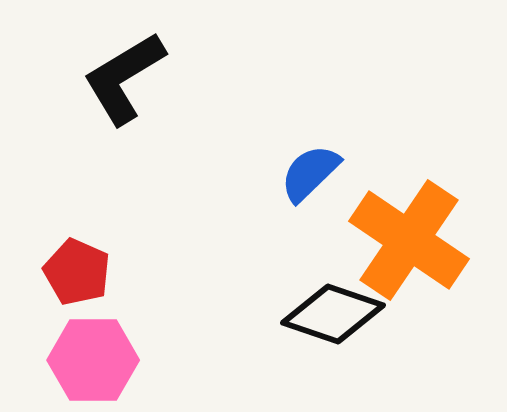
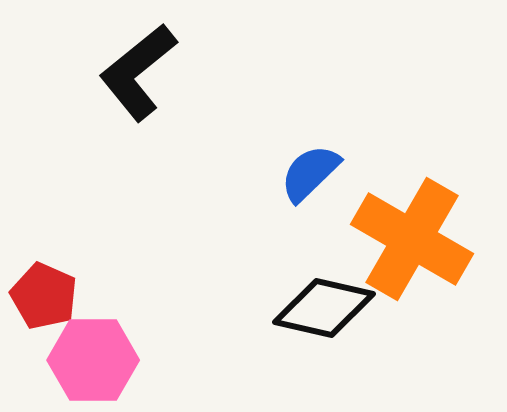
black L-shape: moved 14 px right, 6 px up; rotated 8 degrees counterclockwise
orange cross: moved 3 px right, 1 px up; rotated 4 degrees counterclockwise
red pentagon: moved 33 px left, 24 px down
black diamond: moved 9 px left, 6 px up; rotated 6 degrees counterclockwise
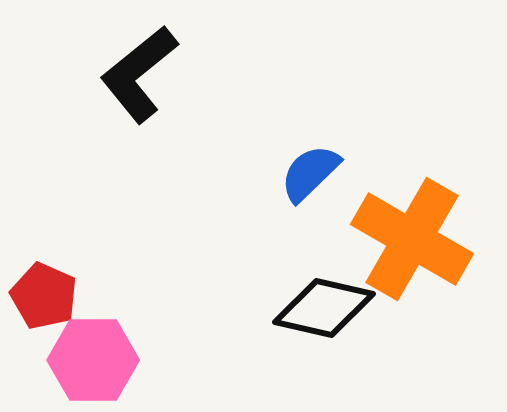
black L-shape: moved 1 px right, 2 px down
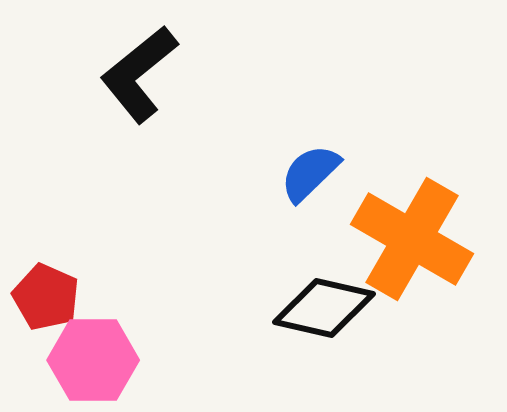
red pentagon: moved 2 px right, 1 px down
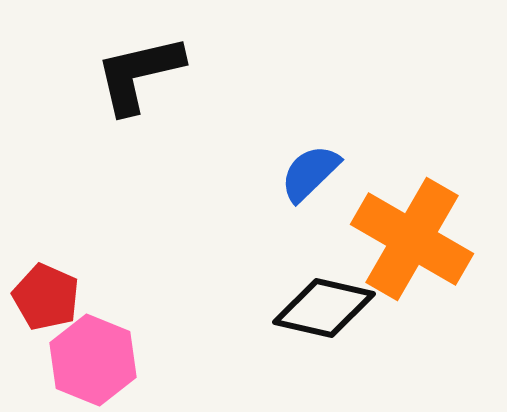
black L-shape: rotated 26 degrees clockwise
pink hexagon: rotated 22 degrees clockwise
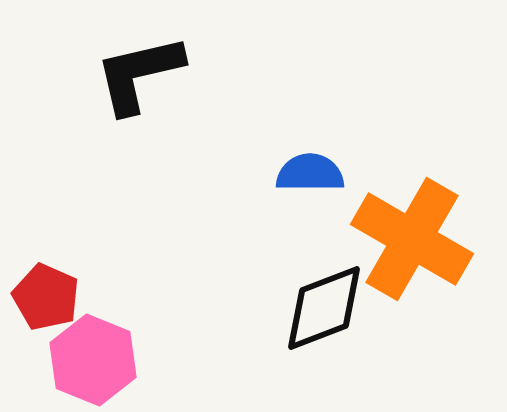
blue semicircle: rotated 44 degrees clockwise
black diamond: rotated 34 degrees counterclockwise
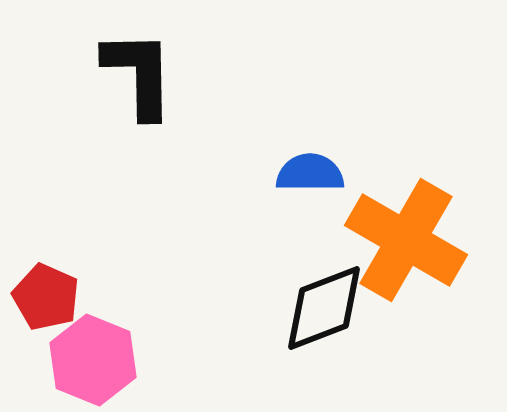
black L-shape: rotated 102 degrees clockwise
orange cross: moved 6 px left, 1 px down
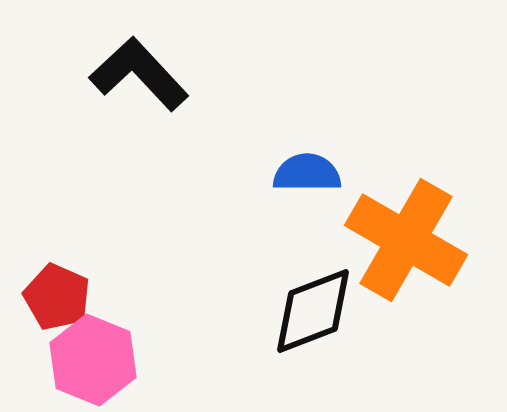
black L-shape: rotated 42 degrees counterclockwise
blue semicircle: moved 3 px left
red pentagon: moved 11 px right
black diamond: moved 11 px left, 3 px down
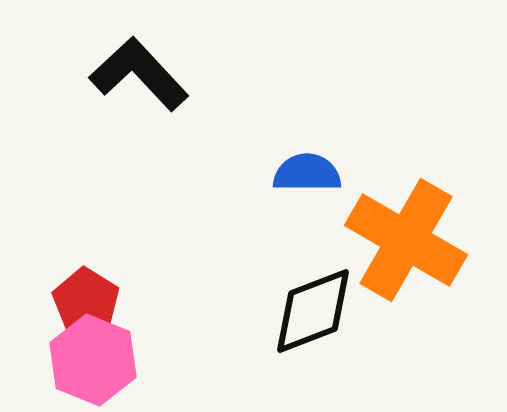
red pentagon: moved 29 px right, 4 px down; rotated 8 degrees clockwise
